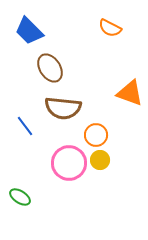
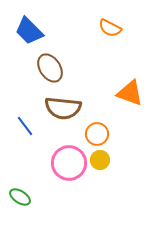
orange circle: moved 1 px right, 1 px up
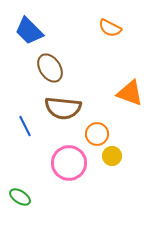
blue line: rotated 10 degrees clockwise
yellow circle: moved 12 px right, 4 px up
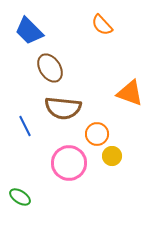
orange semicircle: moved 8 px left, 3 px up; rotated 20 degrees clockwise
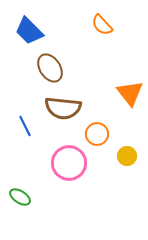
orange triangle: rotated 32 degrees clockwise
yellow circle: moved 15 px right
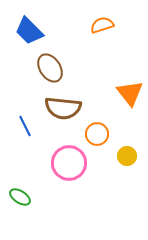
orange semicircle: rotated 115 degrees clockwise
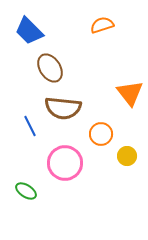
blue line: moved 5 px right
orange circle: moved 4 px right
pink circle: moved 4 px left
green ellipse: moved 6 px right, 6 px up
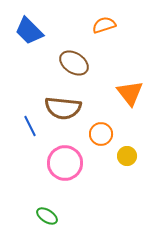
orange semicircle: moved 2 px right
brown ellipse: moved 24 px right, 5 px up; rotated 24 degrees counterclockwise
green ellipse: moved 21 px right, 25 px down
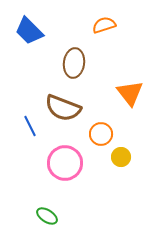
brown ellipse: rotated 64 degrees clockwise
brown semicircle: rotated 15 degrees clockwise
yellow circle: moved 6 px left, 1 px down
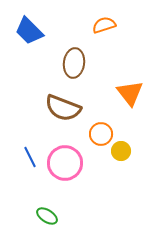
blue line: moved 31 px down
yellow circle: moved 6 px up
